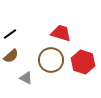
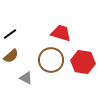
red hexagon: rotated 10 degrees counterclockwise
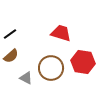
brown circle: moved 8 px down
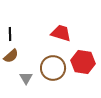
black line: rotated 56 degrees counterclockwise
brown circle: moved 2 px right
gray triangle: rotated 32 degrees clockwise
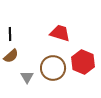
red trapezoid: moved 1 px left
red hexagon: rotated 15 degrees clockwise
gray triangle: moved 1 px right, 1 px up
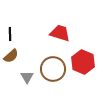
brown circle: moved 1 px down
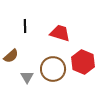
black line: moved 15 px right, 8 px up
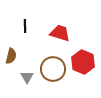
brown semicircle: rotated 35 degrees counterclockwise
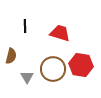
red hexagon: moved 2 px left, 3 px down; rotated 15 degrees counterclockwise
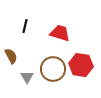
black line: rotated 16 degrees clockwise
brown semicircle: rotated 42 degrees counterclockwise
